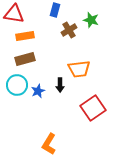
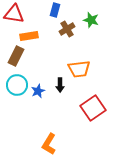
brown cross: moved 2 px left, 1 px up
orange rectangle: moved 4 px right
brown rectangle: moved 9 px left, 3 px up; rotated 48 degrees counterclockwise
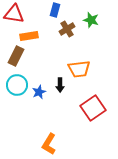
blue star: moved 1 px right, 1 px down
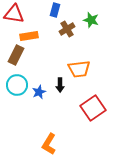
brown rectangle: moved 1 px up
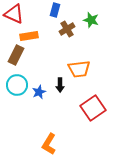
red triangle: rotated 15 degrees clockwise
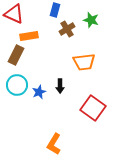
orange trapezoid: moved 5 px right, 7 px up
black arrow: moved 1 px down
red square: rotated 20 degrees counterclockwise
orange L-shape: moved 5 px right
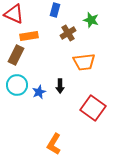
brown cross: moved 1 px right, 4 px down
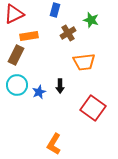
red triangle: rotated 50 degrees counterclockwise
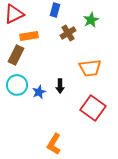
green star: rotated 28 degrees clockwise
orange trapezoid: moved 6 px right, 6 px down
